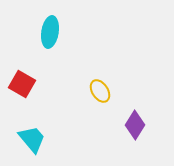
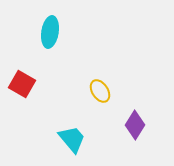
cyan trapezoid: moved 40 px right
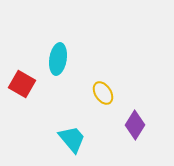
cyan ellipse: moved 8 px right, 27 px down
yellow ellipse: moved 3 px right, 2 px down
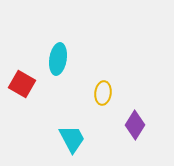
yellow ellipse: rotated 40 degrees clockwise
cyan trapezoid: rotated 12 degrees clockwise
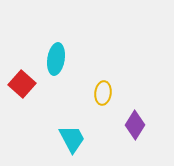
cyan ellipse: moved 2 px left
red square: rotated 12 degrees clockwise
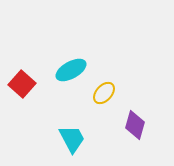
cyan ellipse: moved 15 px right, 11 px down; rotated 52 degrees clockwise
yellow ellipse: moved 1 px right; rotated 35 degrees clockwise
purple diamond: rotated 16 degrees counterclockwise
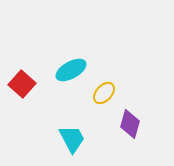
purple diamond: moved 5 px left, 1 px up
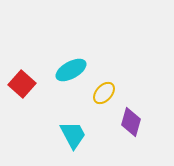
purple diamond: moved 1 px right, 2 px up
cyan trapezoid: moved 1 px right, 4 px up
